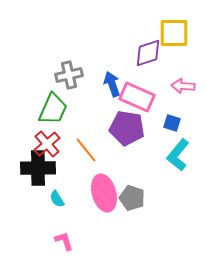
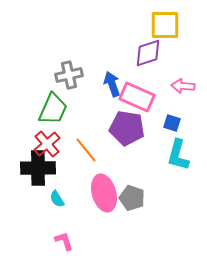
yellow square: moved 9 px left, 8 px up
cyan L-shape: rotated 24 degrees counterclockwise
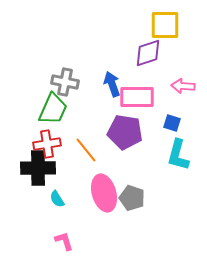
gray cross: moved 4 px left, 7 px down; rotated 24 degrees clockwise
pink rectangle: rotated 24 degrees counterclockwise
purple pentagon: moved 2 px left, 4 px down
red cross: rotated 32 degrees clockwise
